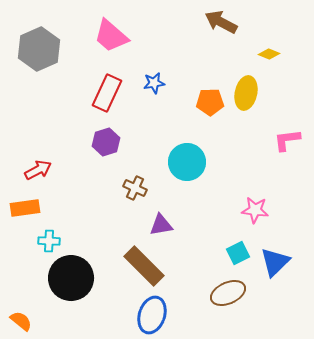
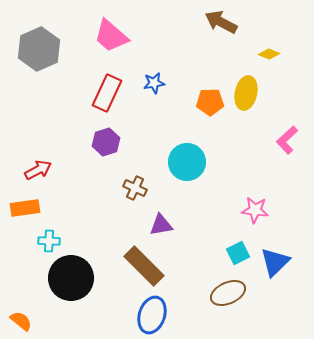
pink L-shape: rotated 36 degrees counterclockwise
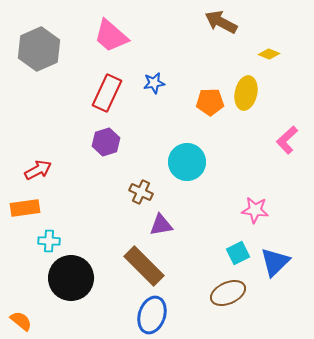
brown cross: moved 6 px right, 4 px down
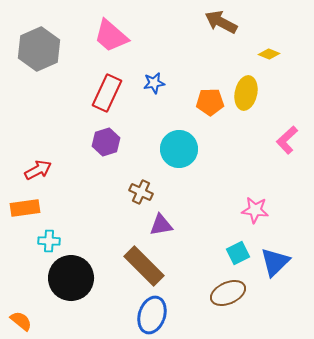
cyan circle: moved 8 px left, 13 px up
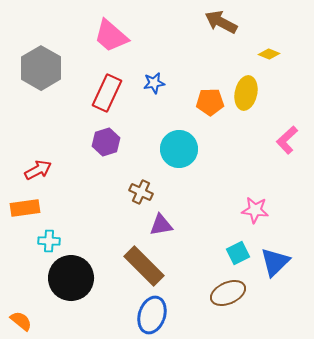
gray hexagon: moved 2 px right, 19 px down; rotated 6 degrees counterclockwise
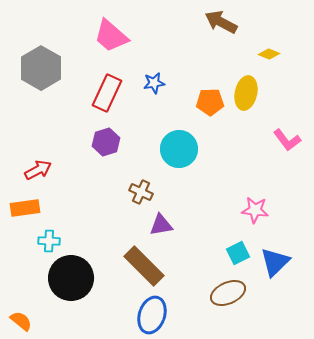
pink L-shape: rotated 84 degrees counterclockwise
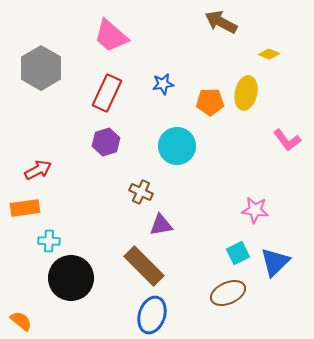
blue star: moved 9 px right, 1 px down
cyan circle: moved 2 px left, 3 px up
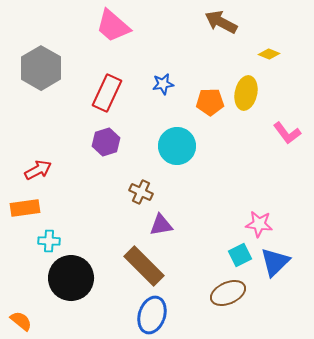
pink trapezoid: moved 2 px right, 10 px up
pink L-shape: moved 7 px up
pink star: moved 4 px right, 14 px down
cyan square: moved 2 px right, 2 px down
